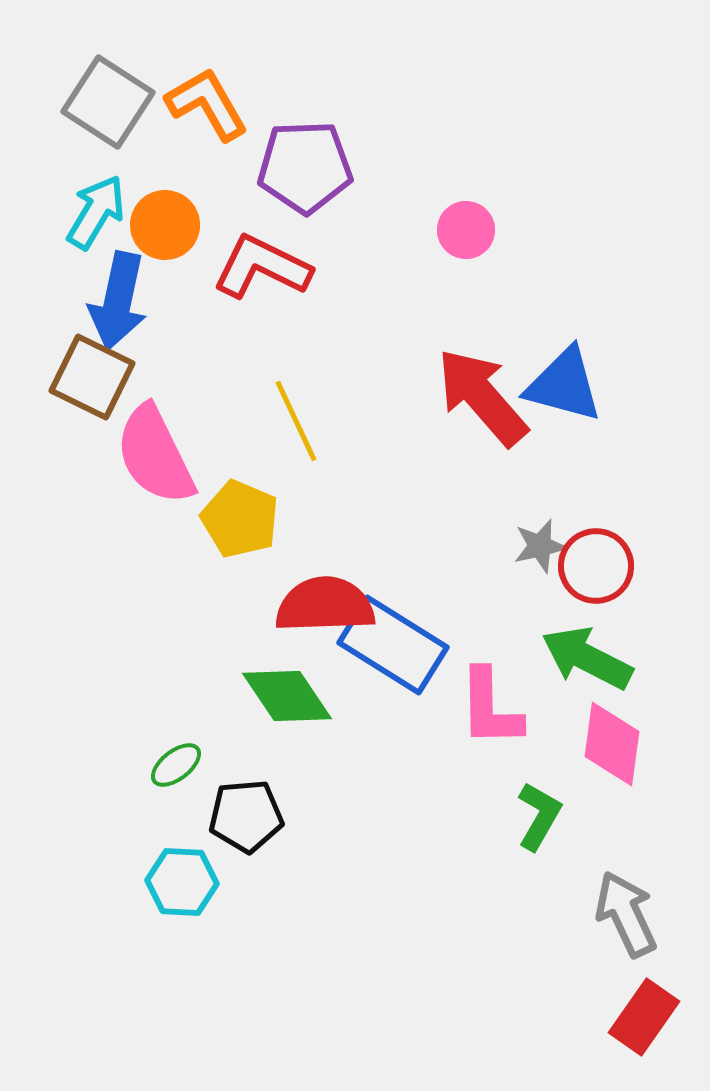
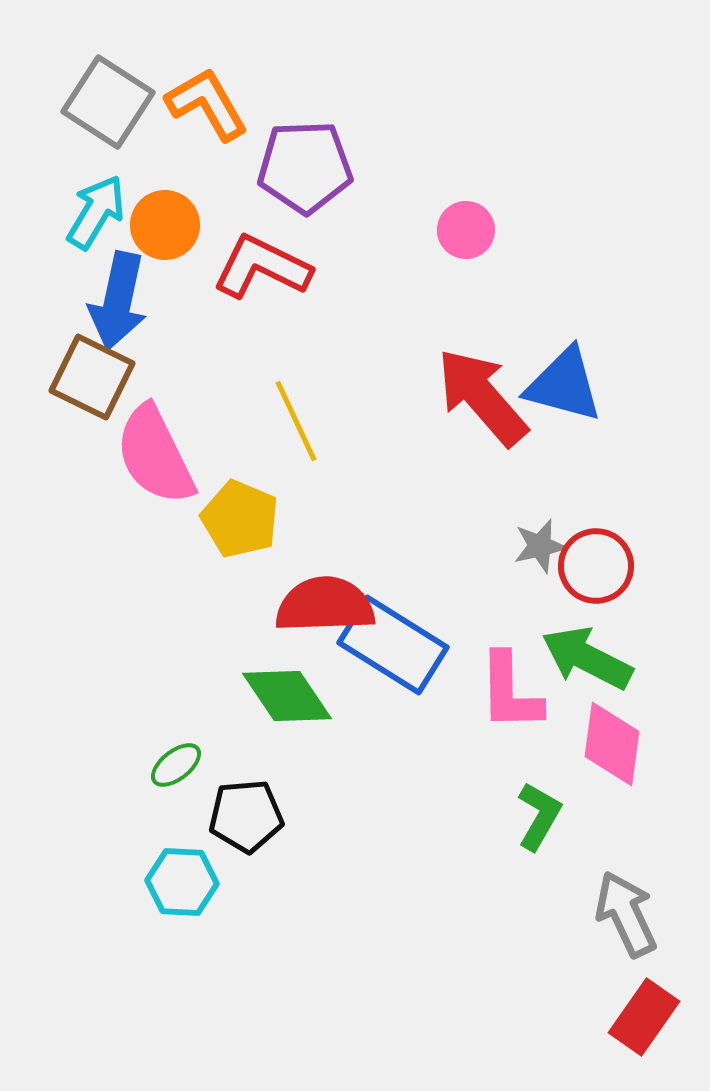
pink L-shape: moved 20 px right, 16 px up
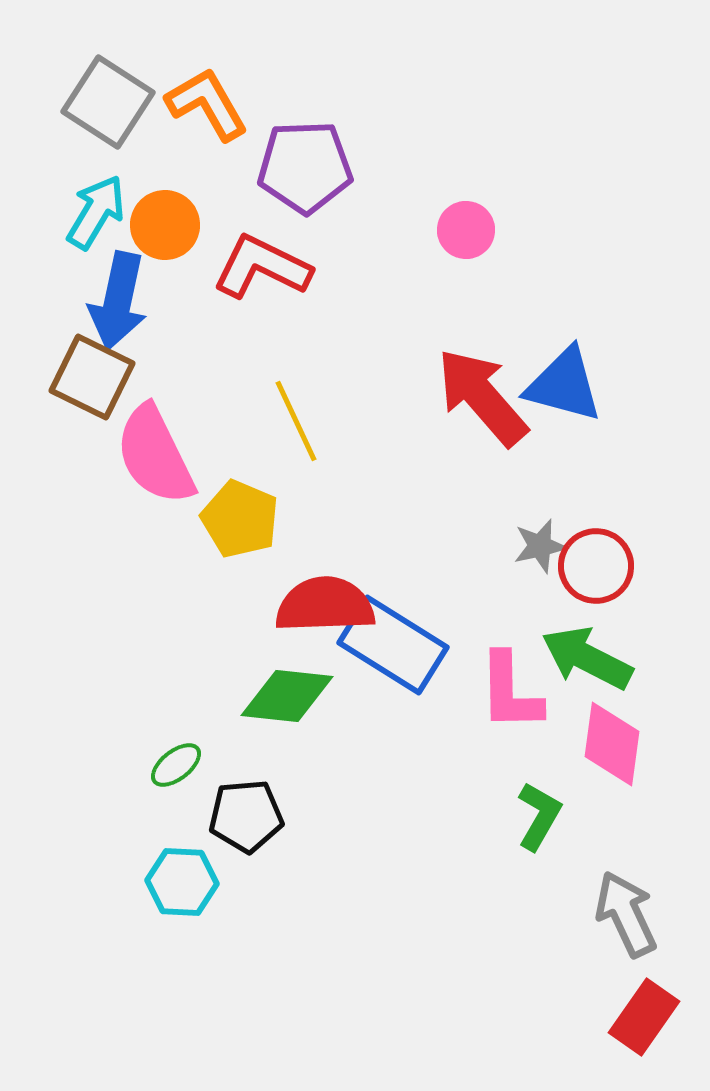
green diamond: rotated 50 degrees counterclockwise
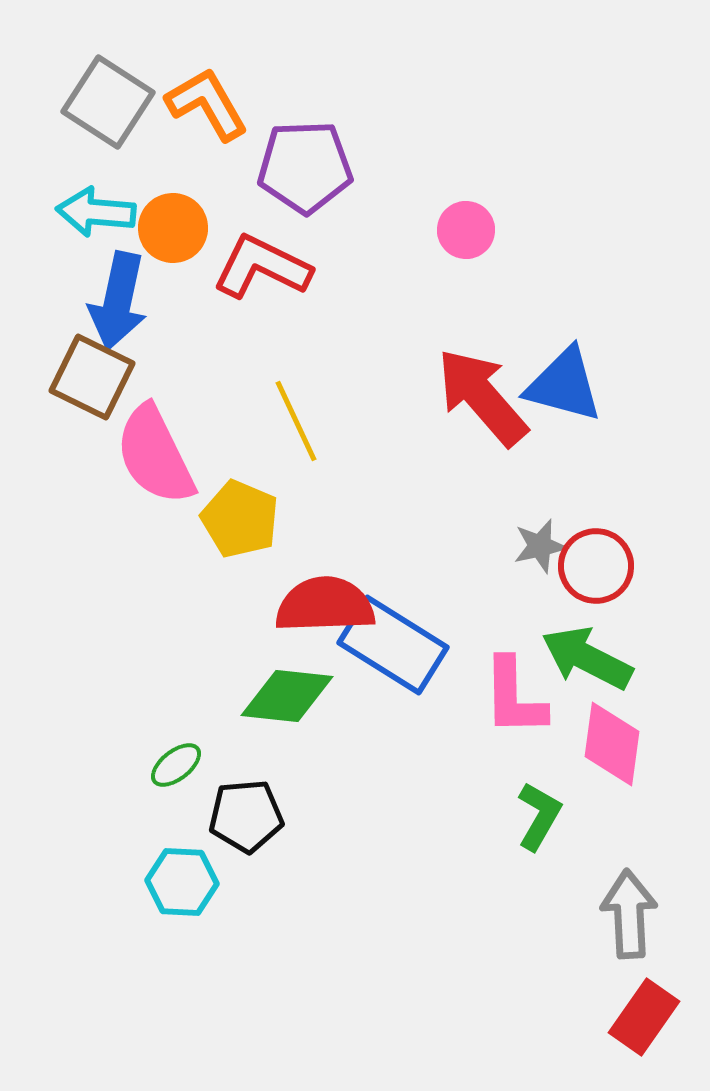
cyan arrow: rotated 116 degrees counterclockwise
orange circle: moved 8 px right, 3 px down
pink L-shape: moved 4 px right, 5 px down
gray arrow: moved 3 px right; rotated 22 degrees clockwise
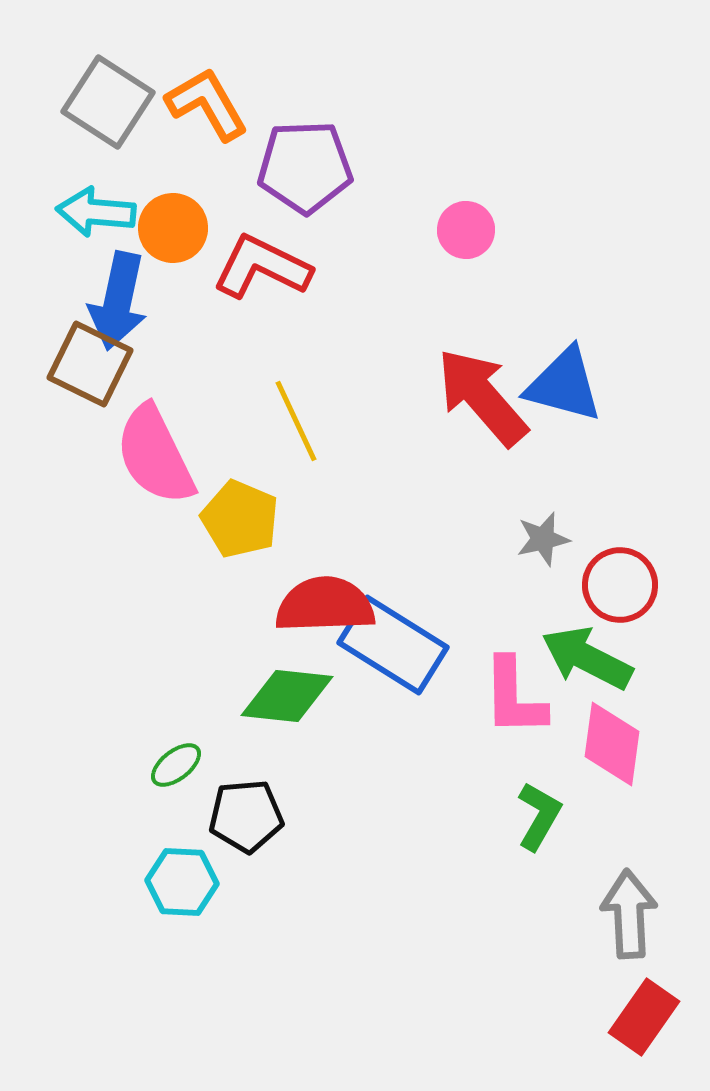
brown square: moved 2 px left, 13 px up
gray star: moved 3 px right, 7 px up
red circle: moved 24 px right, 19 px down
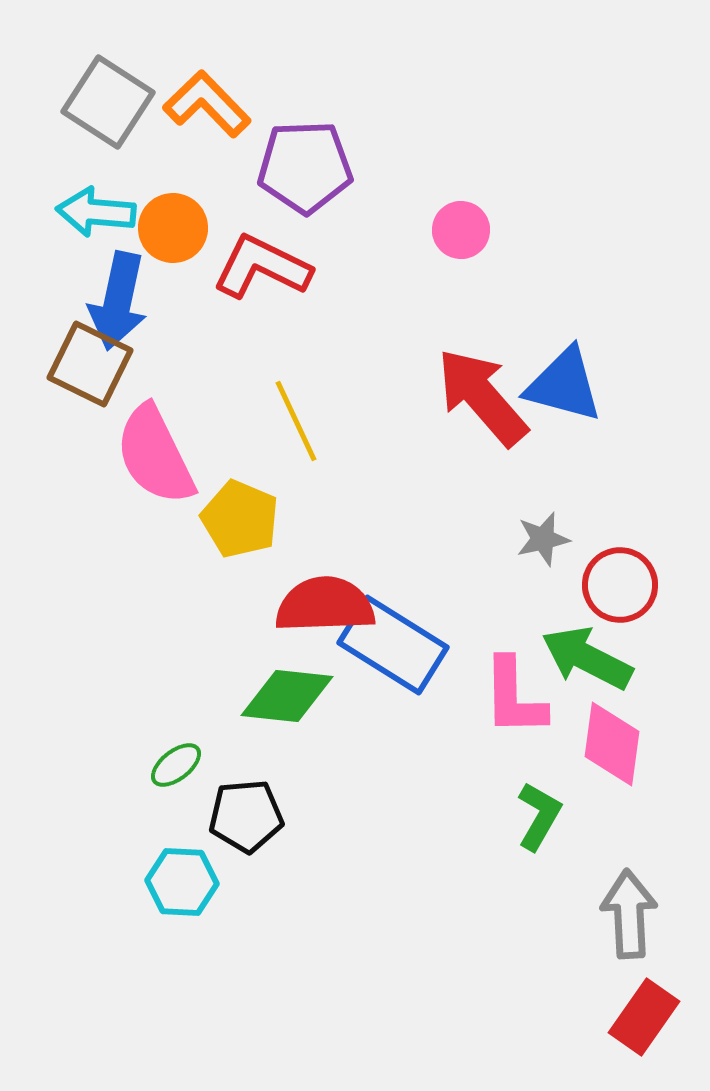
orange L-shape: rotated 14 degrees counterclockwise
pink circle: moved 5 px left
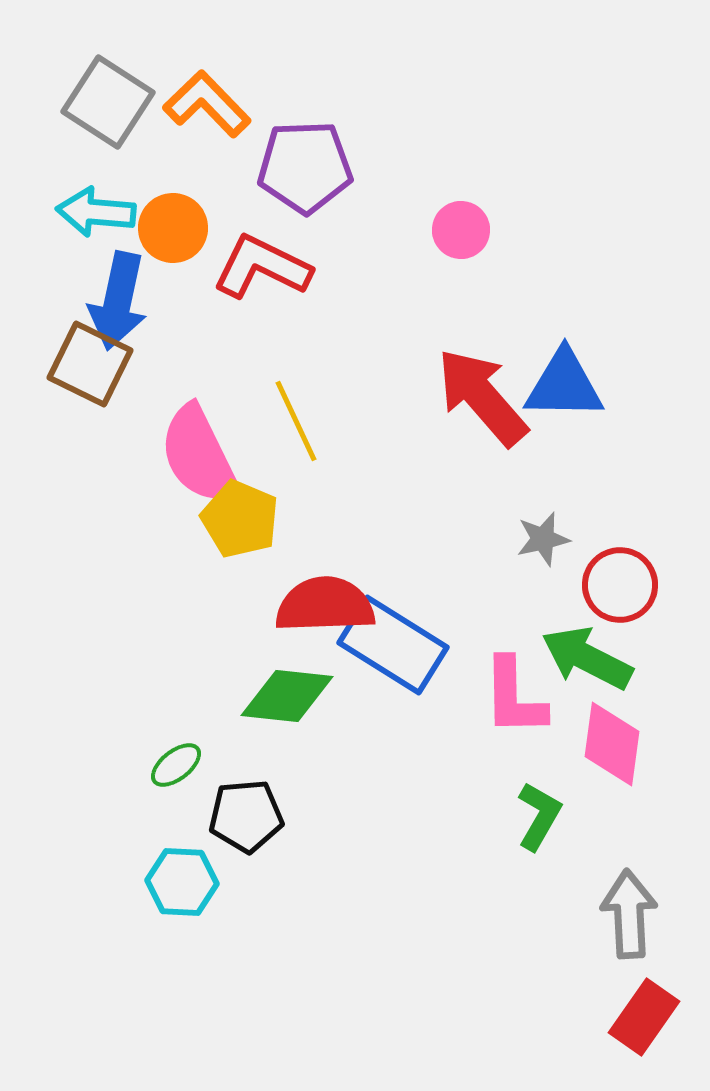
blue triangle: rotated 14 degrees counterclockwise
pink semicircle: moved 44 px right
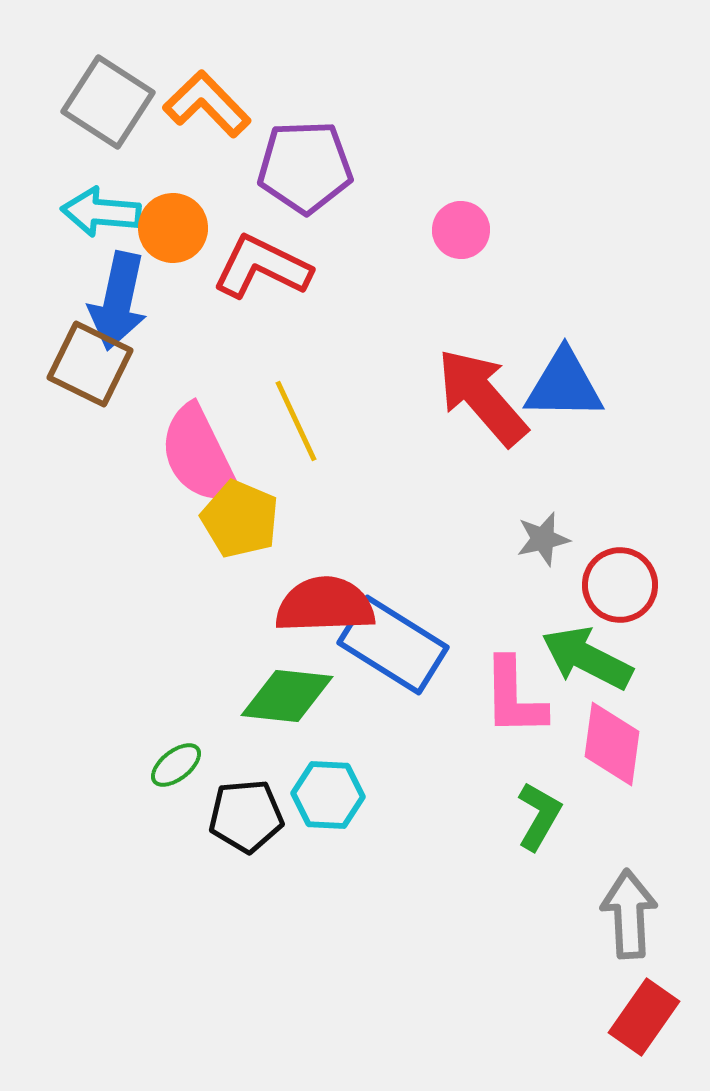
cyan arrow: moved 5 px right
cyan hexagon: moved 146 px right, 87 px up
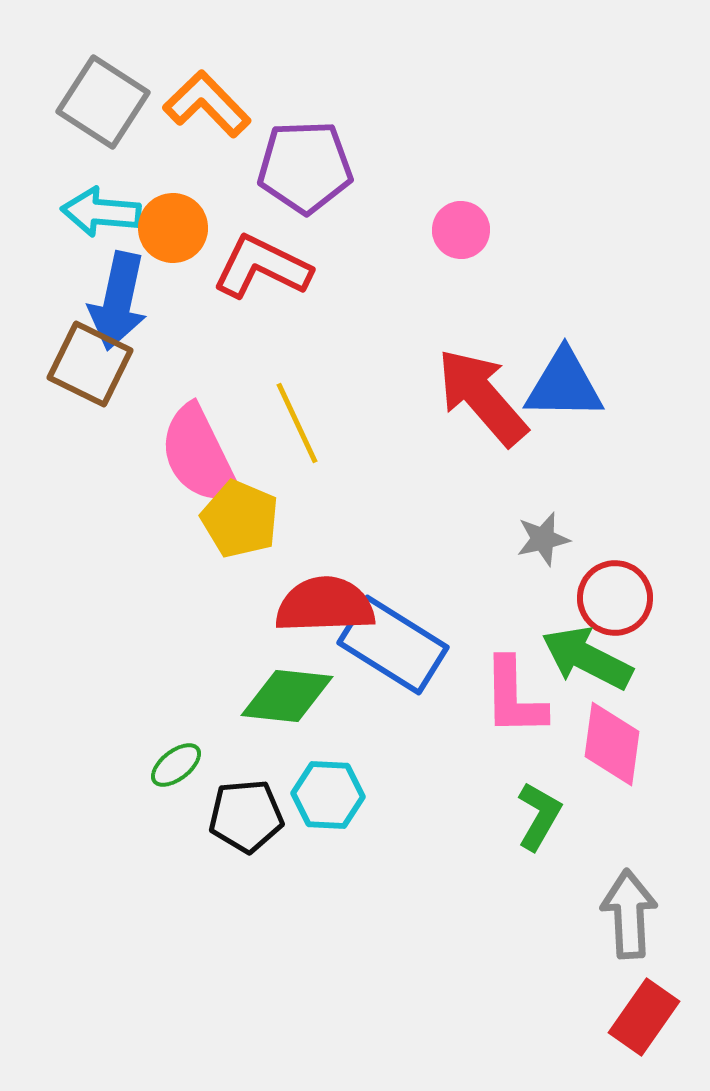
gray square: moved 5 px left
yellow line: moved 1 px right, 2 px down
red circle: moved 5 px left, 13 px down
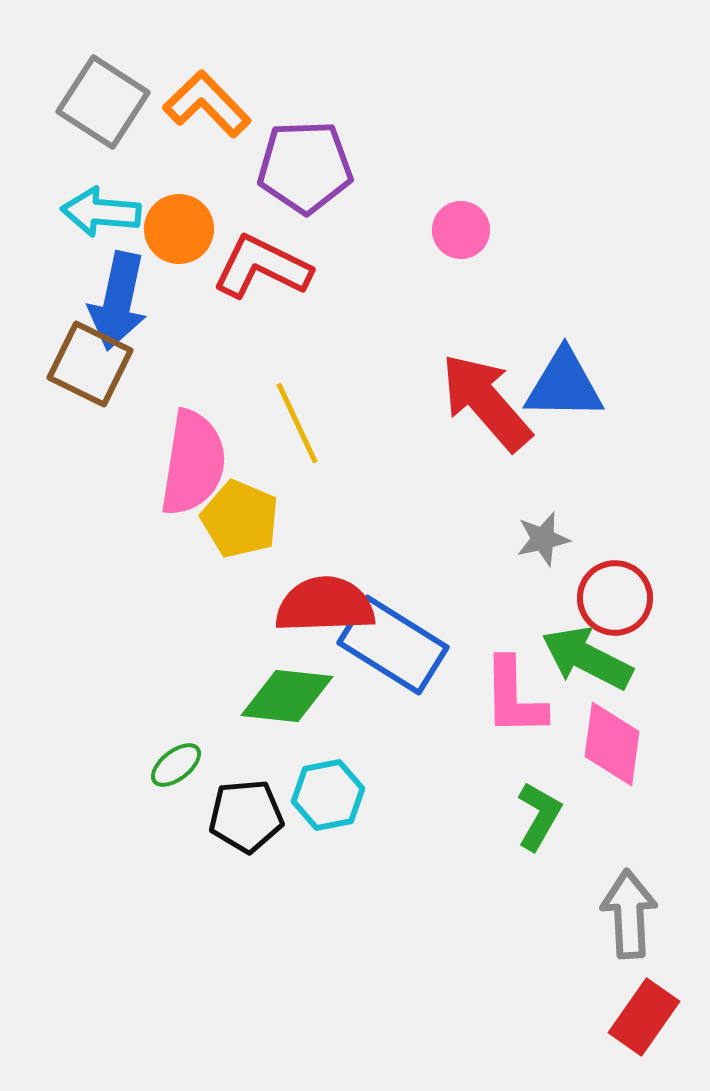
orange circle: moved 6 px right, 1 px down
red arrow: moved 4 px right, 5 px down
pink semicircle: moved 6 px left, 8 px down; rotated 145 degrees counterclockwise
cyan hexagon: rotated 14 degrees counterclockwise
